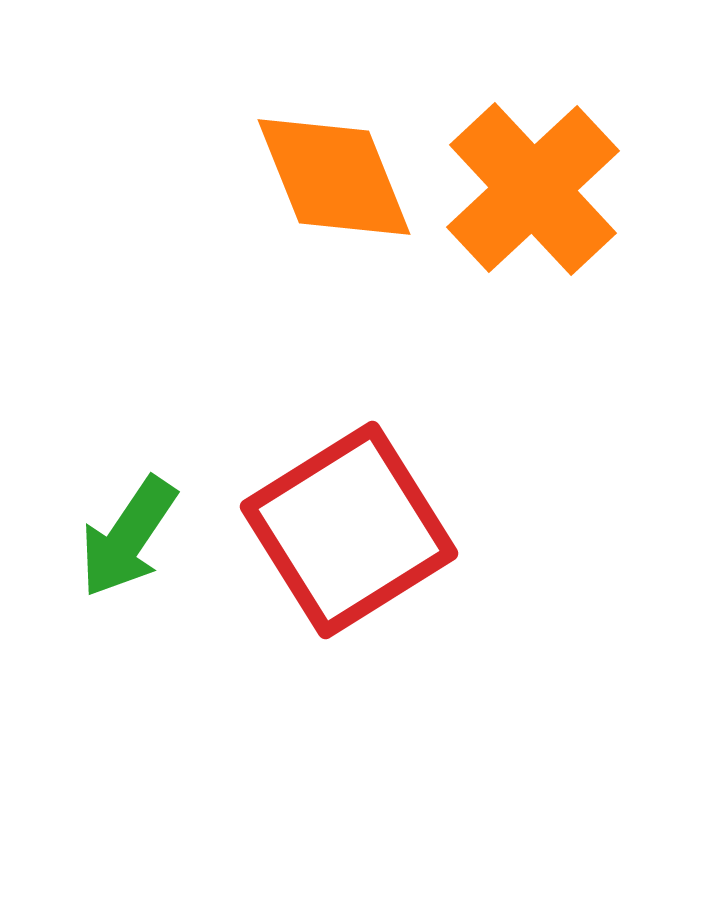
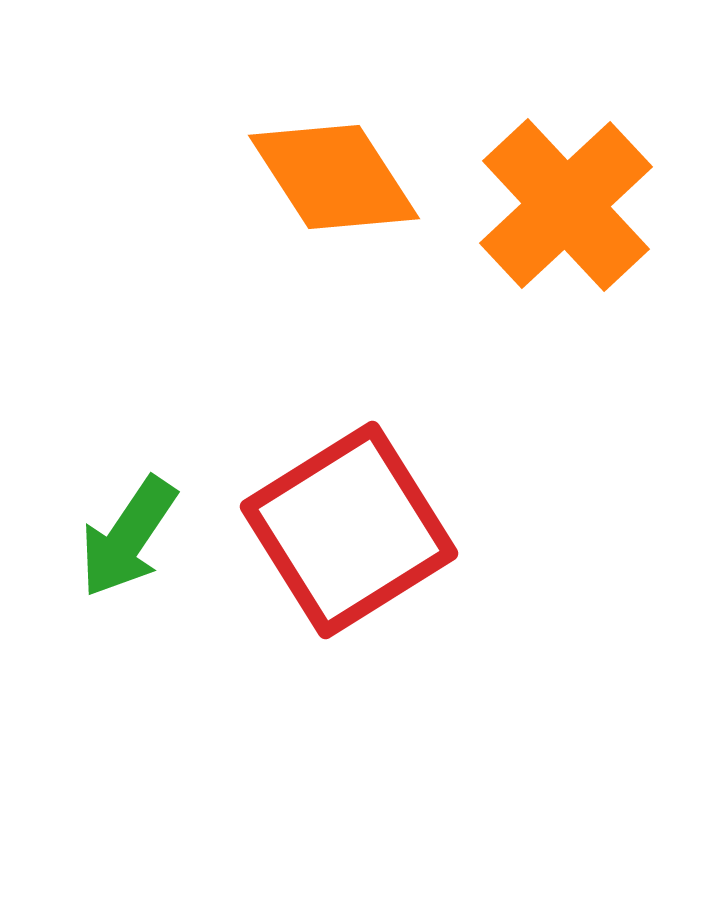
orange diamond: rotated 11 degrees counterclockwise
orange cross: moved 33 px right, 16 px down
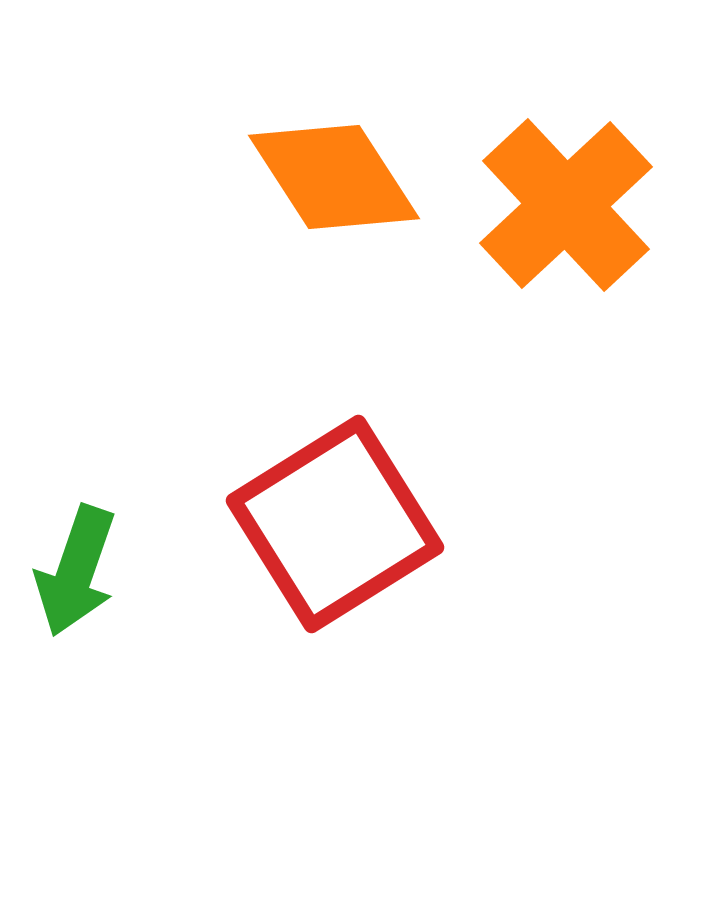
red square: moved 14 px left, 6 px up
green arrow: moved 52 px left, 34 px down; rotated 15 degrees counterclockwise
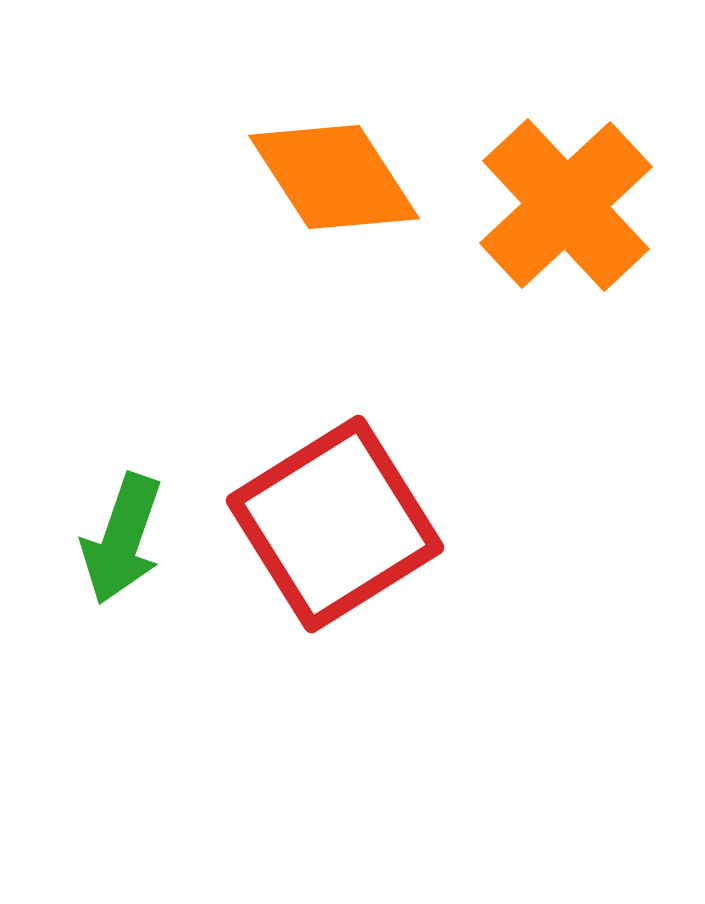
green arrow: moved 46 px right, 32 px up
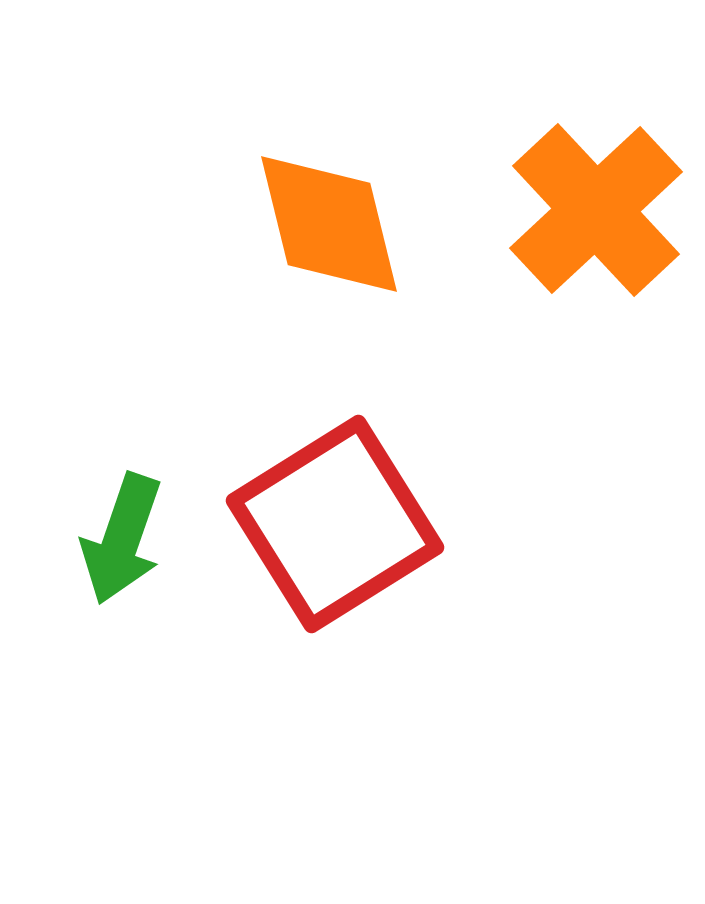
orange diamond: moved 5 px left, 47 px down; rotated 19 degrees clockwise
orange cross: moved 30 px right, 5 px down
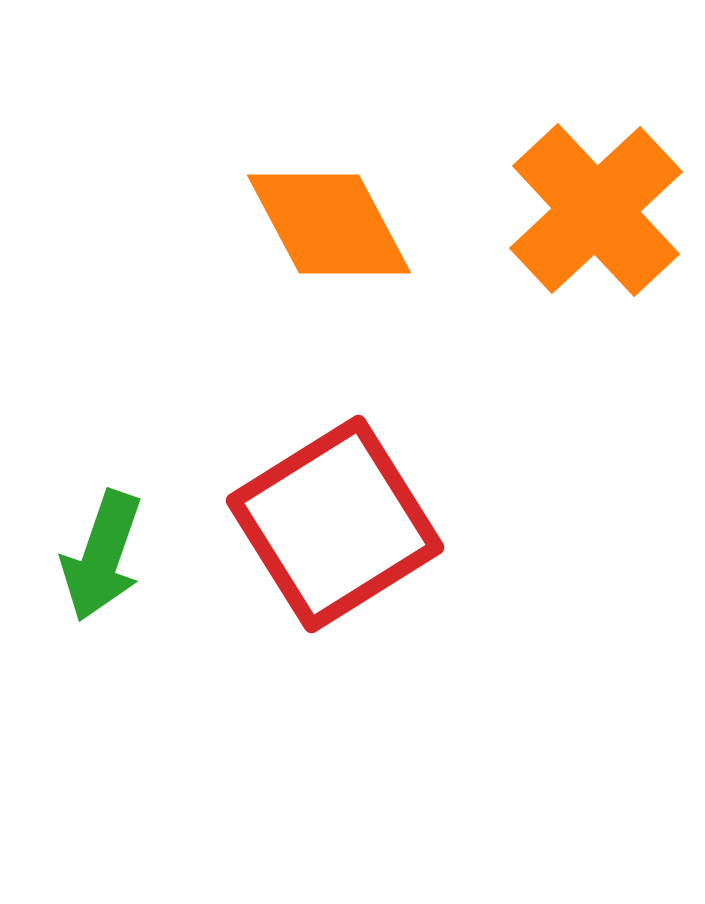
orange diamond: rotated 14 degrees counterclockwise
green arrow: moved 20 px left, 17 px down
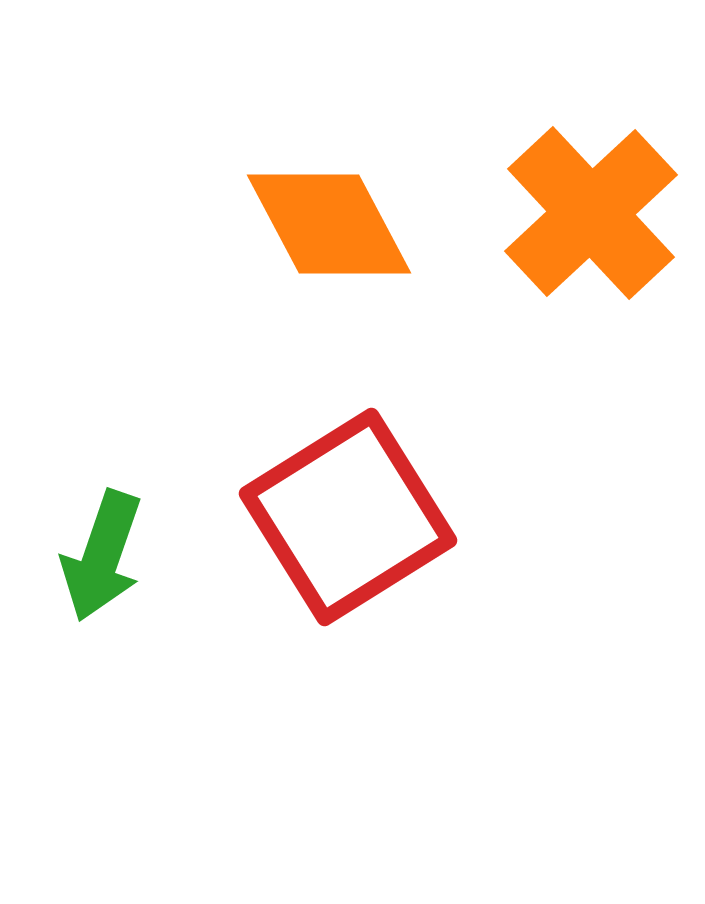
orange cross: moved 5 px left, 3 px down
red square: moved 13 px right, 7 px up
